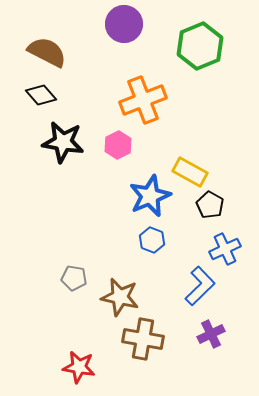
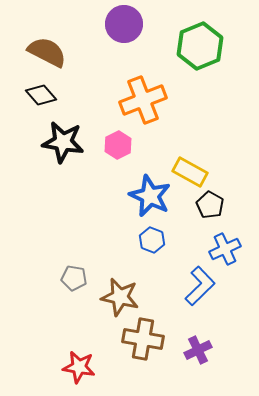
blue star: rotated 24 degrees counterclockwise
purple cross: moved 13 px left, 16 px down
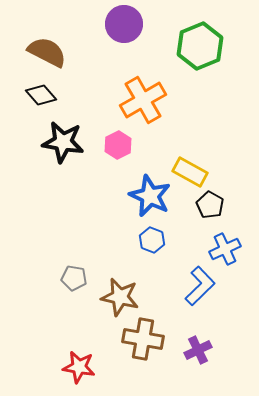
orange cross: rotated 9 degrees counterclockwise
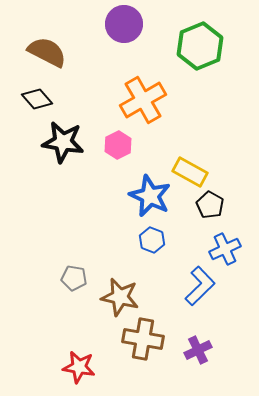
black diamond: moved 4 px left, 4 px down
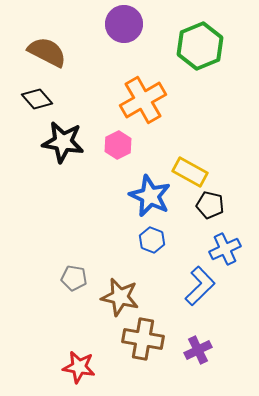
black pentagon: rotated 16 degrees counterclockwise
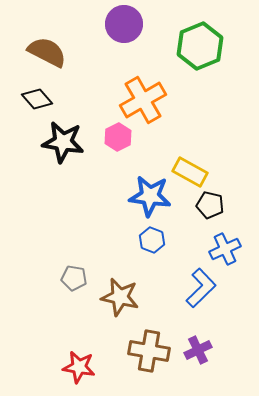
pink hexagon: moved 8 px up
blue star: rotated 18 degrees counterclockwise
blue L-shape: moved 1 px right, 2 px down
brown cross: moved 6 px right, 12 px down
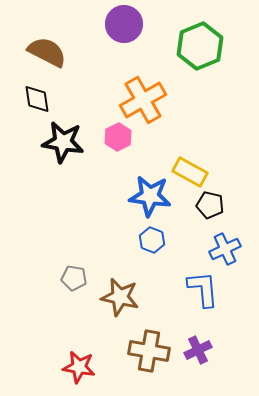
black diamond: rotated 32 degrees clockwise
blue L-shape: moved 2 px right, 1 px down; rotated 51 degrees counterclockwise
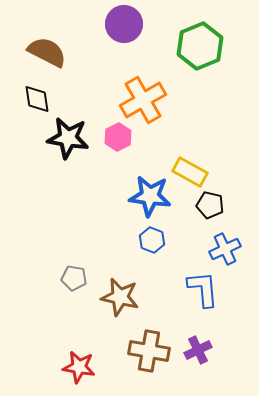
black star: moved 5 px right, 4 px up
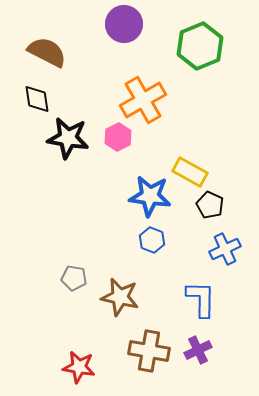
black pentagon: rotated 12 degrees clockwise
blue L-shape: moved 2 px left, 10 px down; rotated 6 degrees clockwise
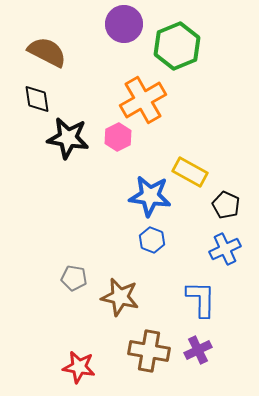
green hexagon: moved 23 px left
black pentagon: moved 16 px right
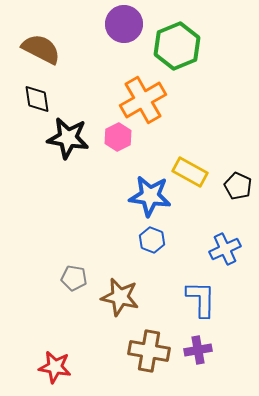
brown semicircle: moved 6 px left, 3 px up
black pentagon: moved 12 px right, 19 px up
purple cross: rotated 16 degrees clockwise
red star: moved 24 px left
